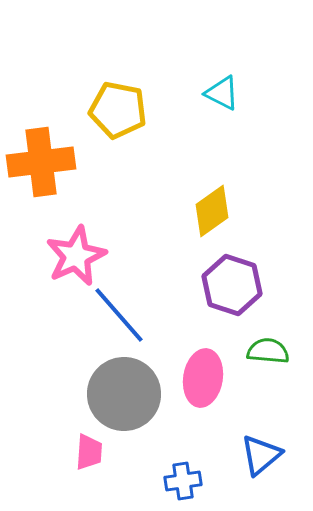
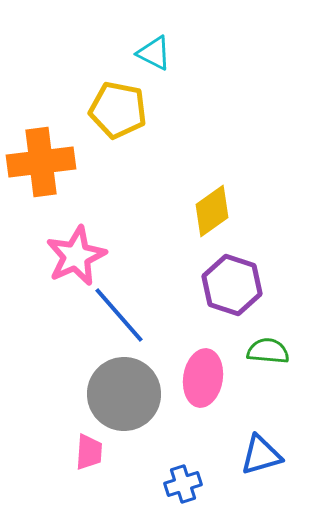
cyan triangle: moved 68 px left, 40 px up
blue triangle: rotated 24 degrees clockwise
blue cross: moved 3 px down; rotated 9 degrees counterclockwise
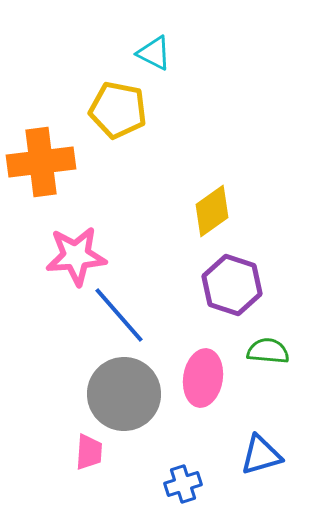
pink star: rotated 20 degrees clockwise
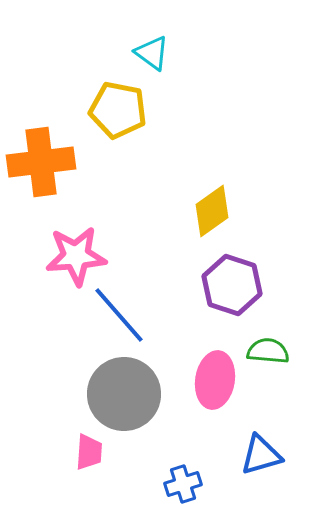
cyan triangle: moved 2 px left; rotated 9 degrees clockwise
pink ellipse: moved 12 px right, 2 px down
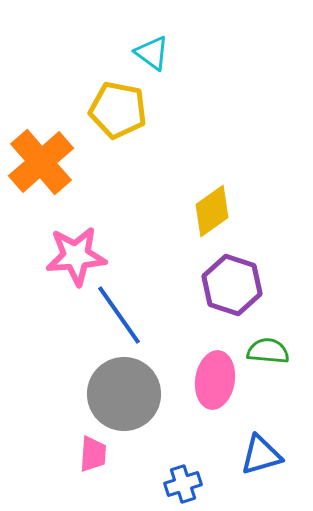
orange cross: rotated 34 degrees counterclockwise
blue line: rotated 6 degrees clockwise
pink trapezoid: moved 4 px right, 2 px down
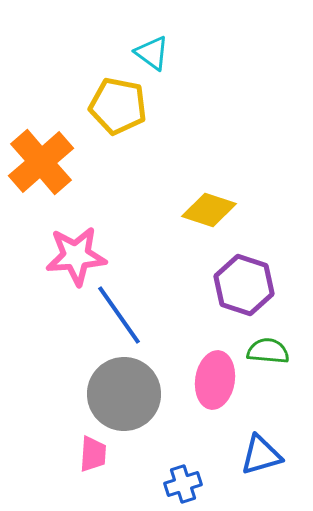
yellow pentagon: moved 4 px up
yellow diamond: moved 3 px left, 1 px up; rotated 54 degrees clockwise
purple hexagon: moved 12 px right
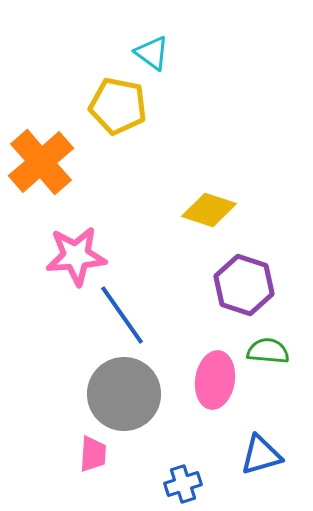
blue line: moved 3 px right
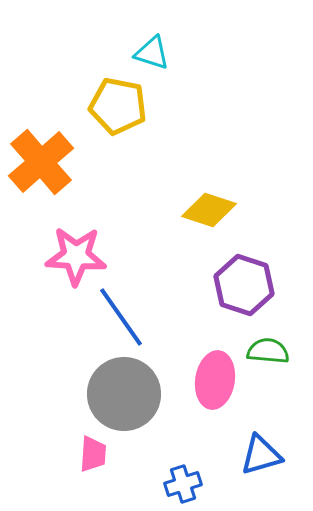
cyan triangle: rotated 18 degrees counterclockwise
pink star: rotated 8 degrees clockwise
blue line: moved 1 px left, 2 px down
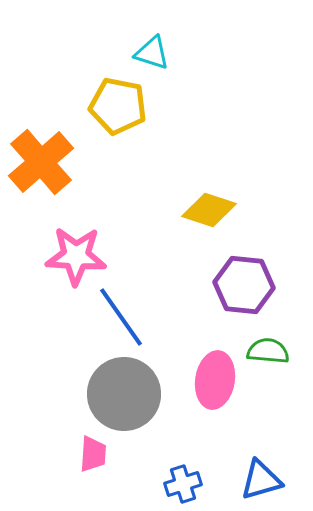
purple hexagon: rotated 12 degrees counterclockwise
blue triangle: moved 25 px down
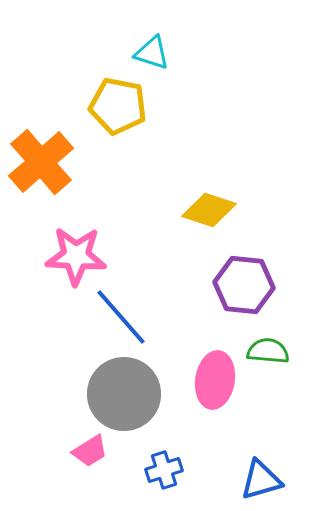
blue line: rotated 6 degrees counterclockwise
pink trapezoid: moved 3 px left, 3 px up; rotated 54 degrees clockwise
blue cross: moved 19 px left, 14 px up
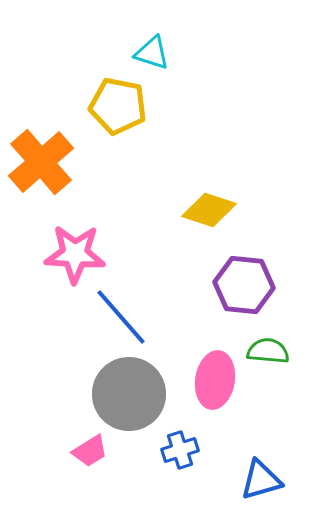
pink star: moved 1 px left, 2 px up
gray circle: moved 5 px right
blue cross: moved 16 px right, 20 px up
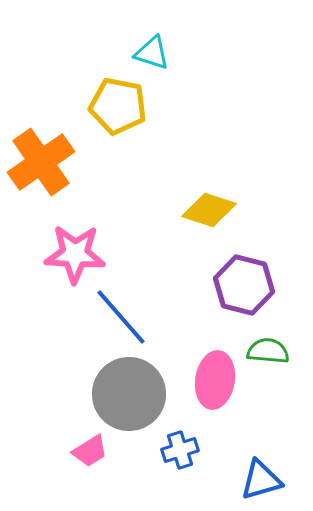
orange cross: rotated 6 degrees clockwise
purple hexagon: rotated 8 degrees clockwise
